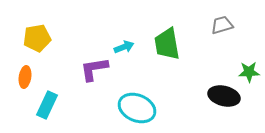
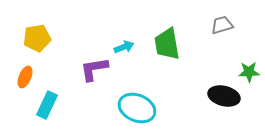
orange ellipse: rotated 15 degrees clockwise
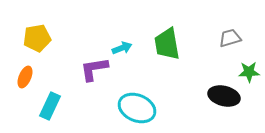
gray trapezoid: moved 8 px right, 13 px down
cyan arrow: moved 2 px left, 1 px down
cyan rectangle: moved 3 px right, 1 px down
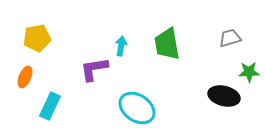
cyan arrow: moved 1 px left, 2 px up; rotated 60 degrees counterclockwise
cyan ellipse: rotated 12 degrees clockwise
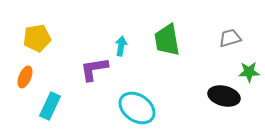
green trapezoid: moved 4 px up
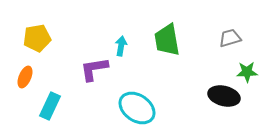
green star: moved 2 px left
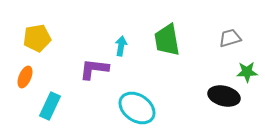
purple L-shape: rotated 16 degrees clockwise
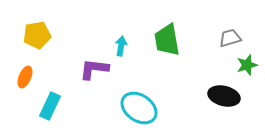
yellow pentagon: moved 3 px up
green star: moved 7 px up; rotated 15 degrees counterclockwise
cyan ellipse: moved 2 px right
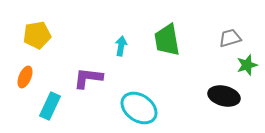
purple L-shape: moved 6 px left, 9 px down
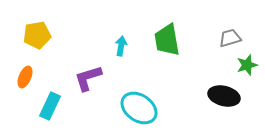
purple L-shape: rotated 24 degrees counterclockwise
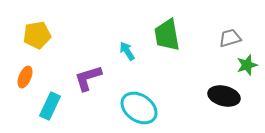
green trapezoid: moved 5 px up
cyan arrow: moved 6 px right, 5 px down; rotated 42 degrees counterclockwise
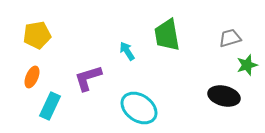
orange ellipse: moved 7 px right
